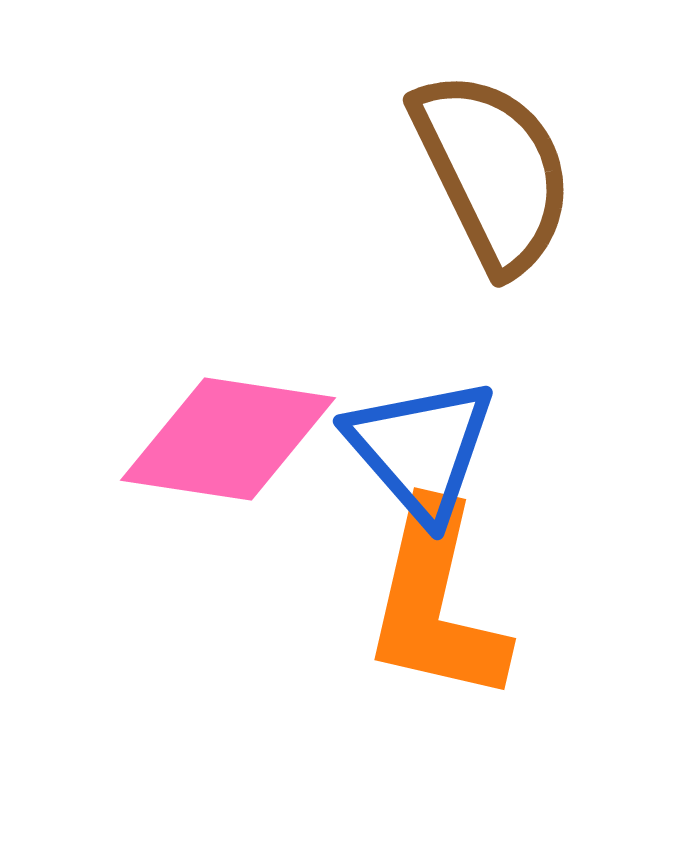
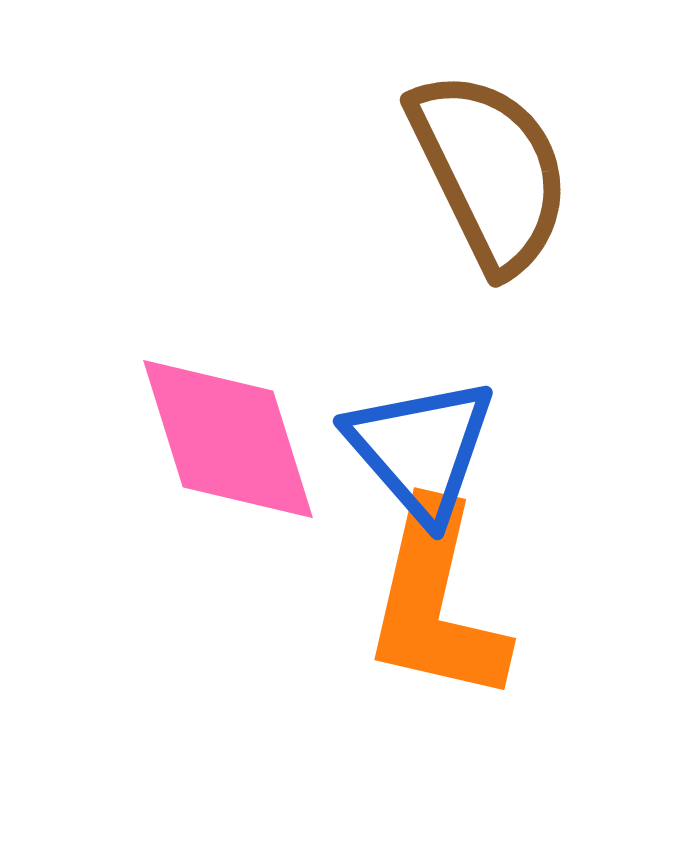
brown semicircle: moved 3 px left
pink diamond: rotated 64 degrees clockwise
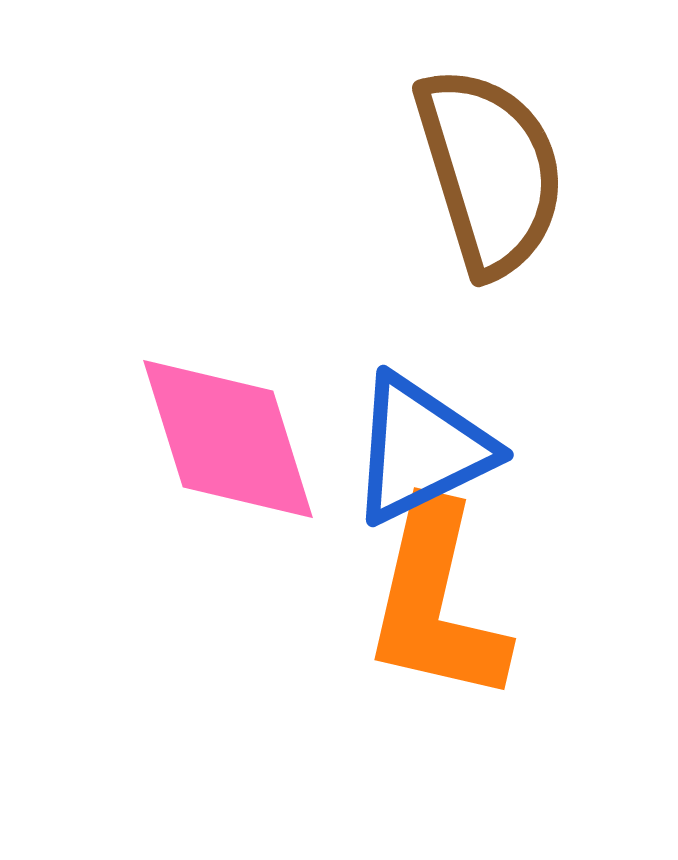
brown semicircle: rotated 9 degrees clockwise
blue triangle: rotated 45 degrees clockwise
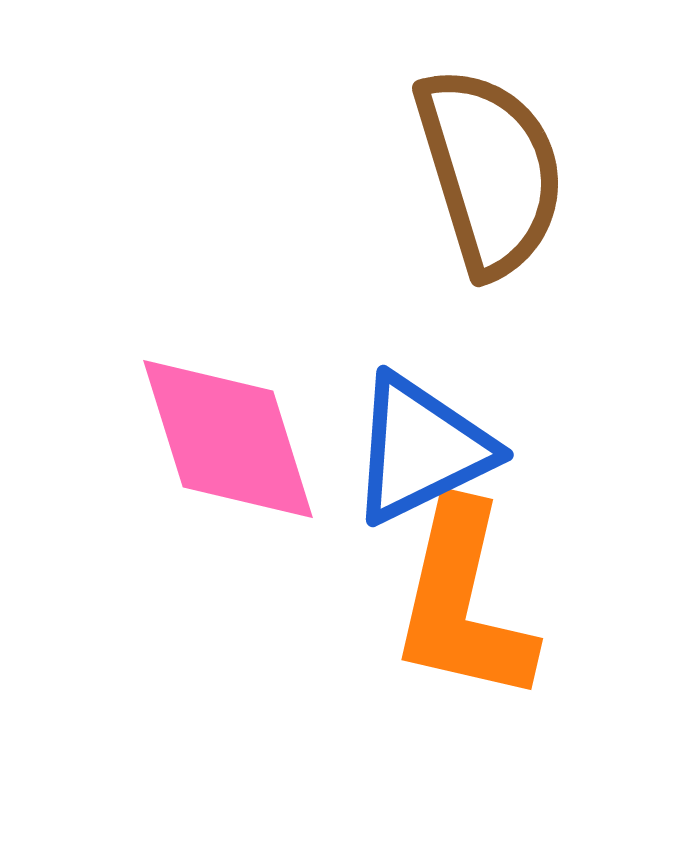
orange L-shape: moved 27 px right
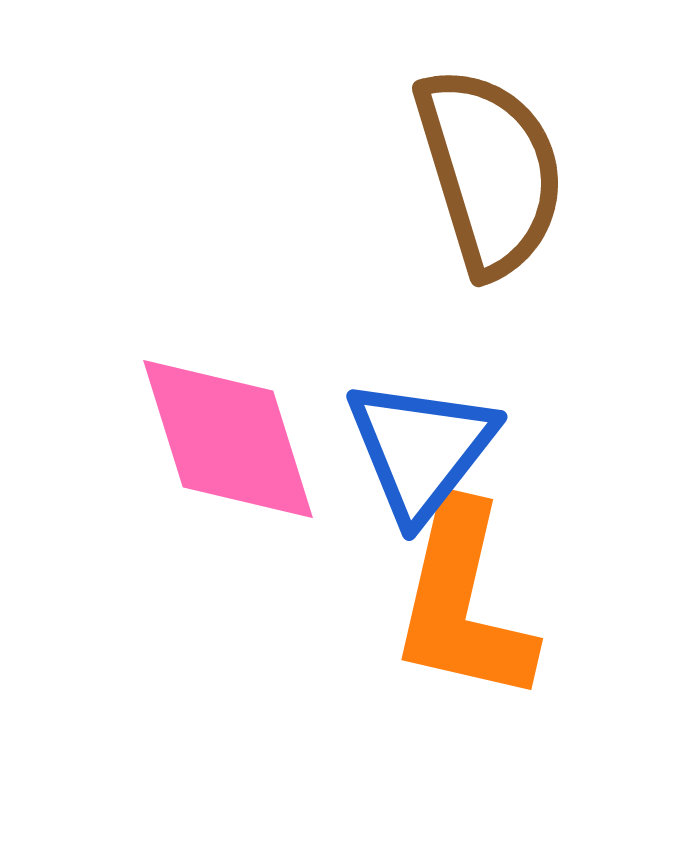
blue triangle: rotated 26 degrees counterclockwise
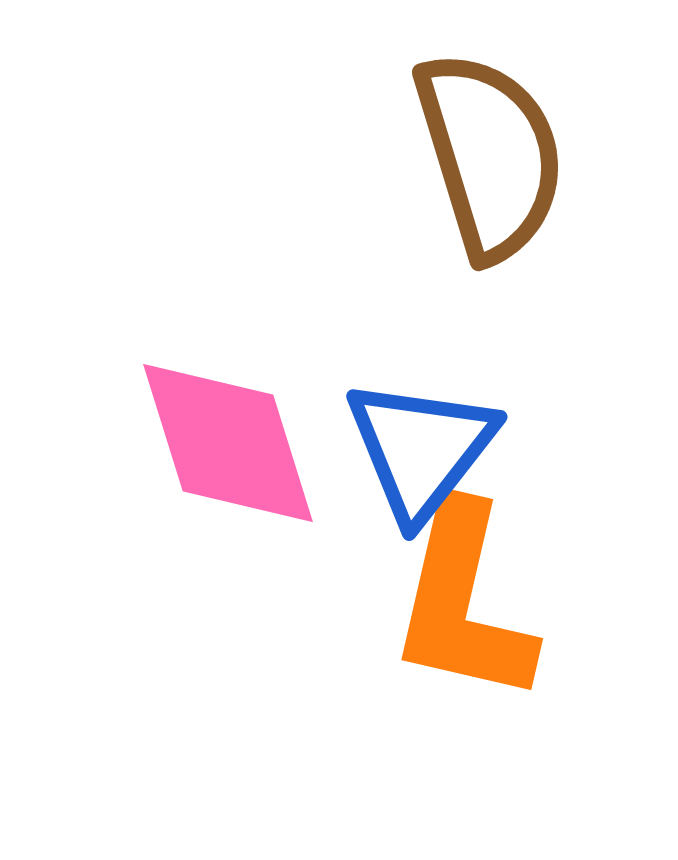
brown semicircle: moved 16 px up
pink diamond: moved 4 px down
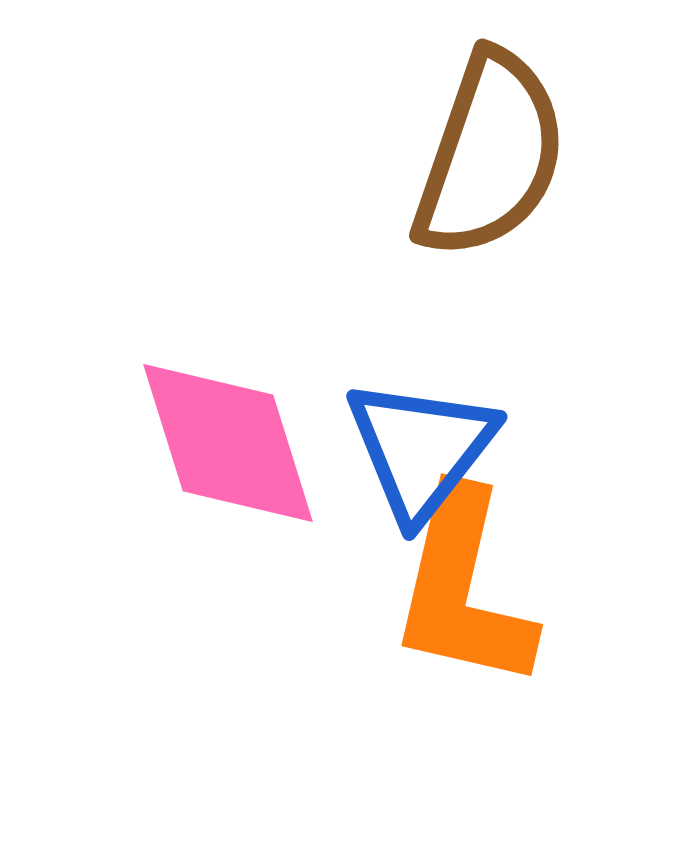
brown semicircle: rotated 36 degrees clockwise
orange L-shape: moved 14 px up
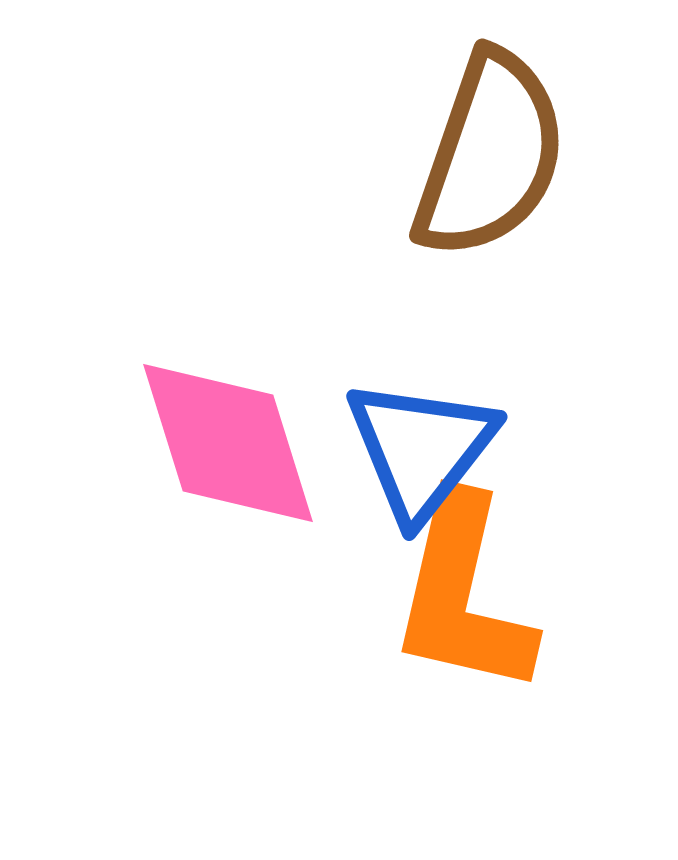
orange L-shape: moved 6 px down
